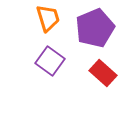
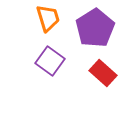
purple pentagon: rotated 9 degrees counterclockwise
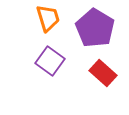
purple pentagon: rotated 9 degrees counterclockwise
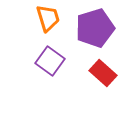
purple pentagon: rotated 24 degrees clockwise
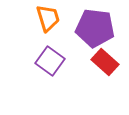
purple pentagon: rotated 24 degrees clockwise
red rectangle: moved 2 px right, 11 px up
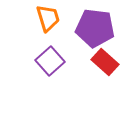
purple square: rotated 12 degrees clockwise
